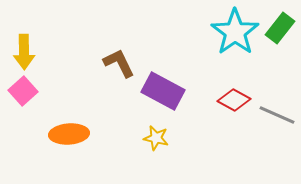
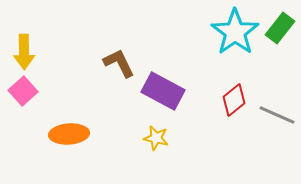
red diamond: rotated 68 degrees counterclockwise
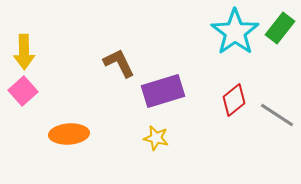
purple rectangle: rotated 45 degrees counterclockwise
gray line: rotated 9 degrees clockwise
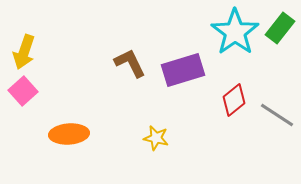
yellow arrow: rotated 20 degrees clockwise
brown L-shape: moved 11 px right
purple rectangle: moved 20 px right, 21 px up
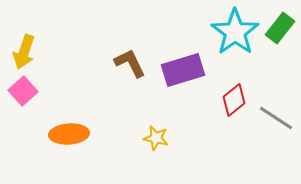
gray line: moved 1 px left, 3 px down
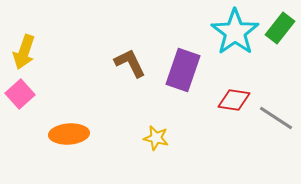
purple rectangle: rotated 54 degrees counterclockwise
pink square: moved 3 px left, 3 px down
red diamond: rotated 48 degrees clockwise
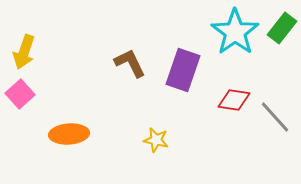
green rectangle: moved 2 px right
gray line: moved 1 px left, 1 px up; rotated 15 degrees clockwise
yellow star: moved 2 px down
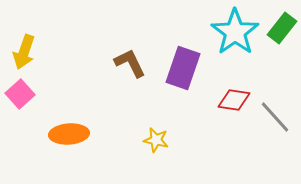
purple rectangle: moved 2 px up
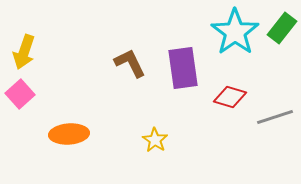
purple rectangle: rotated 27 degrees counterclockwise
red diamond: moved 4 px left, 3 px up; rotated 8 degrees clockwise
gray line: rotated 66 degrees counterclockwise
yellow star: moved 1 px left; rotated 20 degrees clockwise
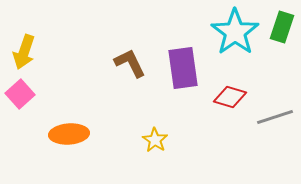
green rectangle: moved 1 px up; rotated 20 degrees counterclockwise
